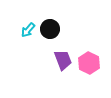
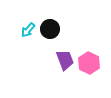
purple trapezoid: moved 2 px right
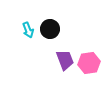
cyan arrow: rotated 63 degrees counterclockwise
pink hexagon: rotated 25 degrees clockwise
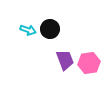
cyan arrow: rotated 49 degrees counterclockwise
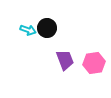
black circle: moved 3 px left, 1 px up
pink hexagon: moved 5 px right
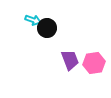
cyan arrow: moved 5 px right, 10 px up
purple trapezoid: moved 5 px right
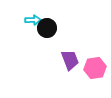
cyan arrow: rotated 21 degrees counterclockwise
pink hexagon: moved 1 px right, 5 px down
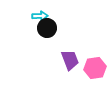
cyan arrow: moved 7 px right, 4 px up
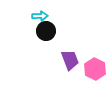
black circle: moved 1 px left, 3 px down
pink hexagon: moved 1 px down; rotated 25 degrees counterclockwise
